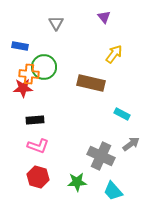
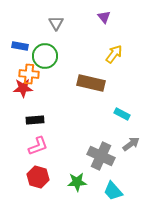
green circle: moved 1 px right, 11 px up
pink L-shape: rotated 40 degrees counterclockwise
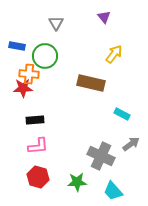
blue rectangle: moved 3 px left
pink L-shape: rotated 15 degrees clockwise
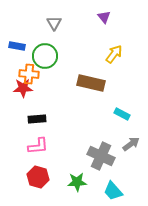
gray triangle: moved 2 px left
black rectangle: moved 2 px right, 1 px up
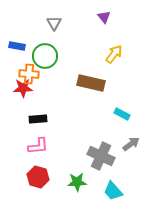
black rectangle: moved 1 px right
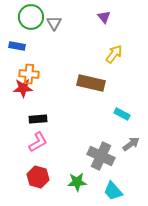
green circle: moved 14 px left, 39 px up
pink L-shape: moved 4 px up; rotated 25 degrees counterclockwise
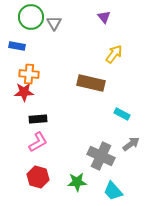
red star: moved 1 px right, 4 px down
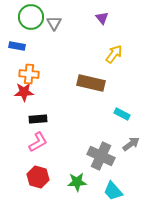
purple triangle: moved 2 px left, 1 px down
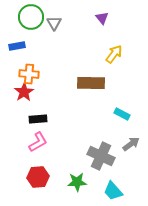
blue rectangle: rotated 21 degrees counterclockwise
brown rectangle: rotated 12 degrees counterclockwise
red star: rotated 30 degrees counterclockwise
red hexagon: rotated 20 degrees counterclockwise
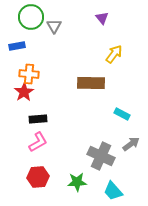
gray triangle: moved 3 px down
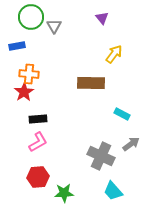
green star: moved 13 px left, 11 px down
